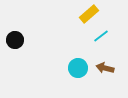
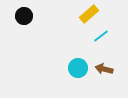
black circle: moved 9 px right, 24 px up
brown arrow: moved 1 px left, 1 px down
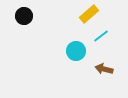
cyan circle: moved 2 px left, 17 px up
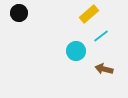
black circle: moved 5 px left, 3 px up
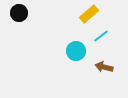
brown arrow: moved 2 px up
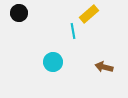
cyan line: moved 28 px left, 5 px up; rotated 63 degrees counterclockwise
cyan circle: moved 23 px left, 11 px down
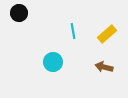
yellow rectangle: moved 18 px right, 20 px down
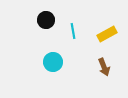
black circle: moved 27 px right, 7 px down
yellow rectangle: rotated 12 degrees clockwise
brown arrow: rotated 126 degrees counterclockwise
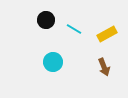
cyan line: moved 1 px right, 2 px up; rotated 49 degrees counterclockwise
